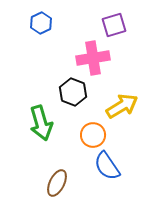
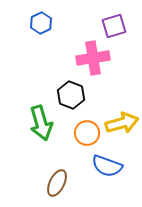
purple square: moved 1 px down
black hexagon: moved 2 px left, 3 px down
yellow arrow: moved 17 px down; rotated 16 degrees clockwise
orange circle: moved 6 px left, 2 px up
blue semicircle: rotated 36 degrees counterclockwise
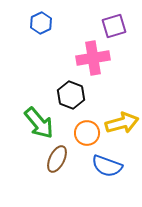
green arrow: moved 2 px left; rotated 24 degrees counterclockwise
brown ellipse: moved 24 px up
